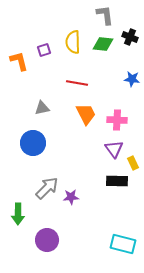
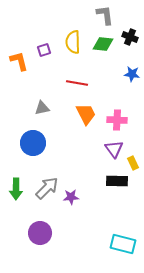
blue star: moved 5 px up
green arrow: moved 2 px left, 25 px up
purple circle: moved 7 px left, 7 px up
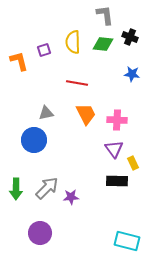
gray triangle: moved 4 px right, 5 px down
blue circle: moved 1 px right, 3 px up
cyan rectangle: moved 4 px right, 3 px up
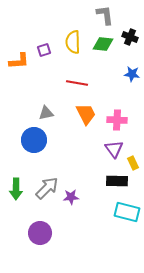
orange L-shape: rotated 100 degrees clockwise
cyan rectangle: moved 29 px up
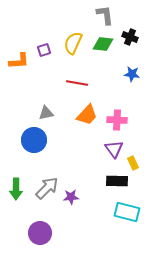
yellow semicircle: moved 1 px down; rotated 25 degrees clockwise
orange trapezoid: moved 1 px right, 1 px down; rotated 70 degrees clockwise
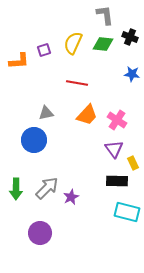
pink cross: rotated 30 degrees clockwise
purple star: rotated 21 degrees counterclockwise
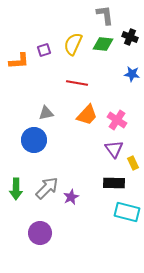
yellow semicircle: moved 1 px down
black rectangle: moved 3 px left, 2 px down
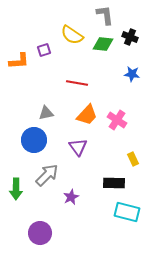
yellow semicircle: moved 1 px left, 9 px up; rotated 80 degrees counterclockwise
purple triangle: moved 36 px left, 2 px up
yellow rectangle: moved 4 px up
gray arrow: moved 13 px up
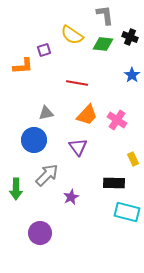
orange L-shape: moved 4 px right, 5 px down
blue star: moved 1 px down; rotated 28 degrees clockwise
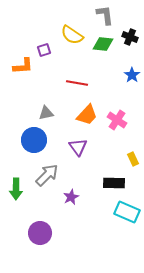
cyan rectangle: rotated 10 degrees clockwise
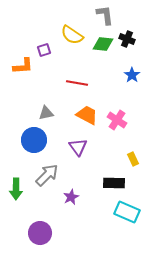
black cross: moved 3 px left, 2 px down
orange trapezoid: rotated 105 degrees counterclockwise
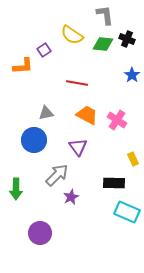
purple square: rotated 16 degrees counterclockwise
gray arrow: moved 10 px right
